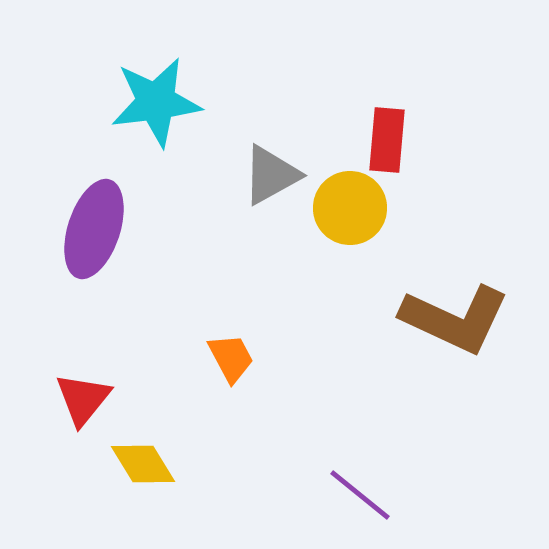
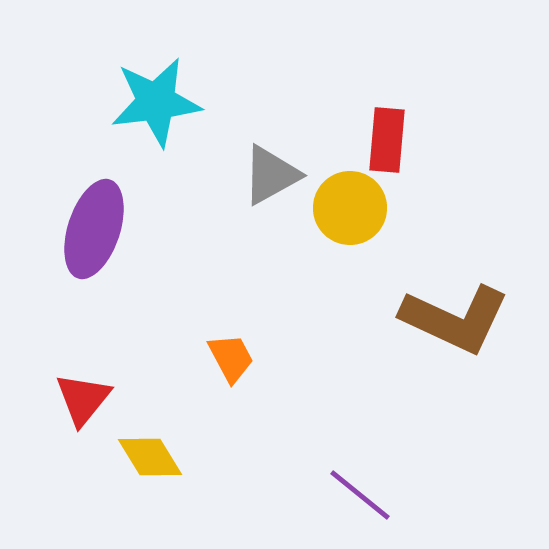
yellow diamond: moved 7 px right, 7 px up
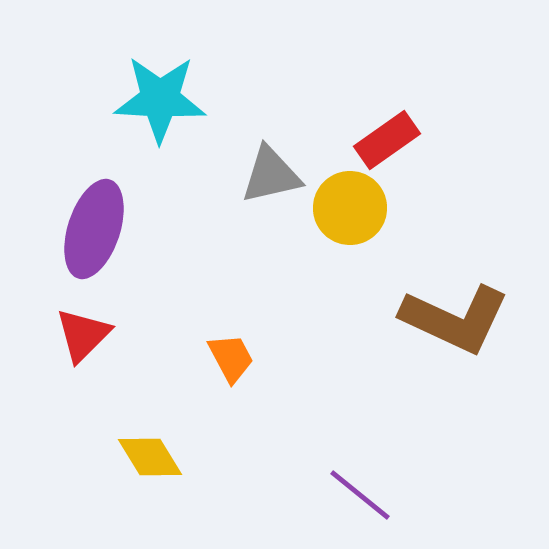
cyan star: moved 4 px right, 3 px up; rotated 10 degrees clockwise
red rectangle: rotated 50 degrees clockwise
gray triangle: rotated 16 degrees clockwise
red triangle: moved 64 px up; rotated 6 degrees clockwise
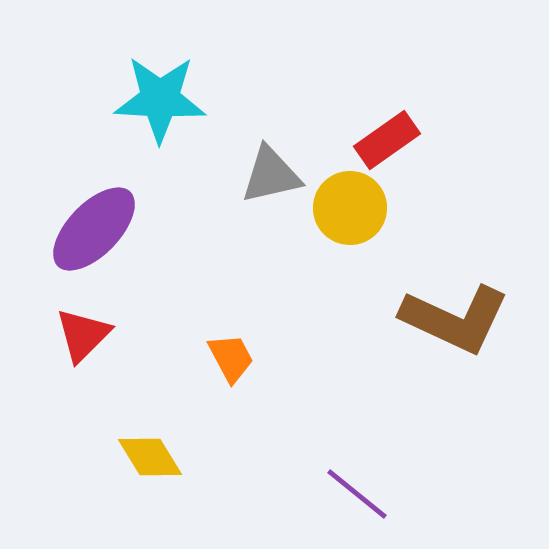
purple ellipse: rotated 26 degrees clockwise
purple line: moved 3 px left, 1 px up
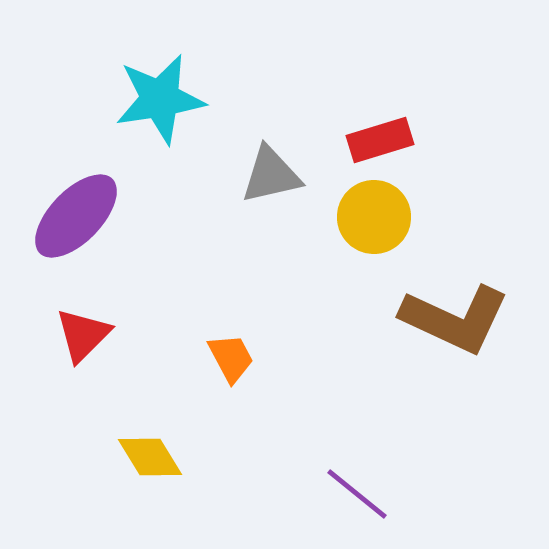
cyan star: rotated 12 degrees counterclockwise
red rectangle: moved 7 px left; rotated 18 degrees clockwise
yellow circle: moved 24 px right, 9 px down
purple ellipse: moved 18 px left, 13 px up
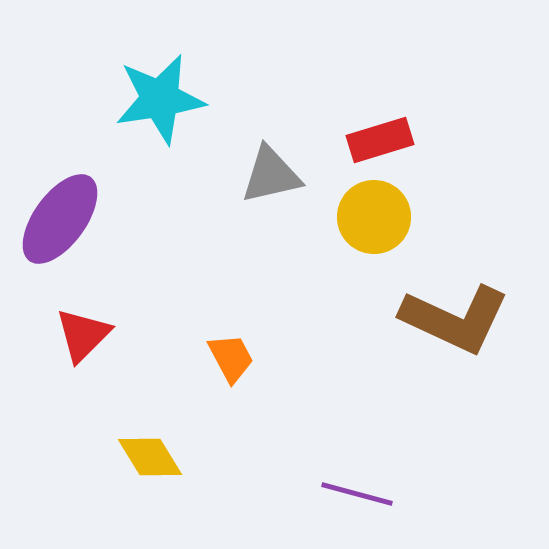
purple ellipse: moved 16 px left, 3 px down; rotated 8 degrees counterclockwise
purple line: rotated 24 degrees counterclockwise
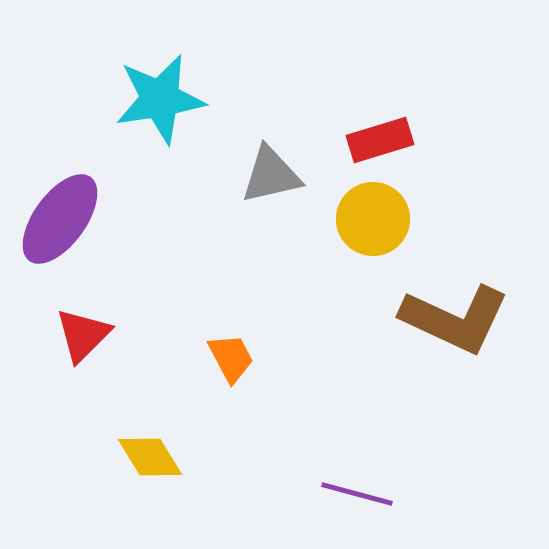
yellow circle: moved 1 px left, 2 px down
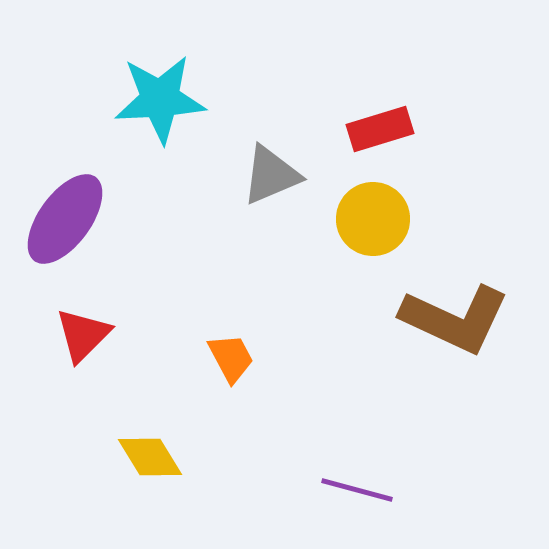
cyan star: rotated 6 degrees clockwise
red rectangle: moved 11 px up
gray triangle: rotated 10 degrees counterclockwise
purple ellipse: moved 5 px right
purple line: moved 4 px up
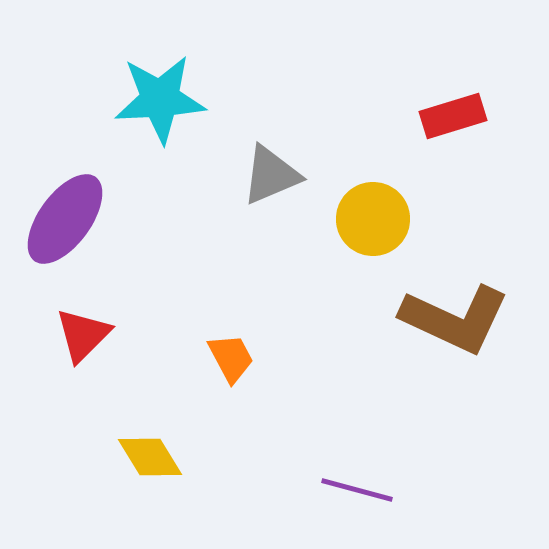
red rectangle: moved 73 px right, 13 px up
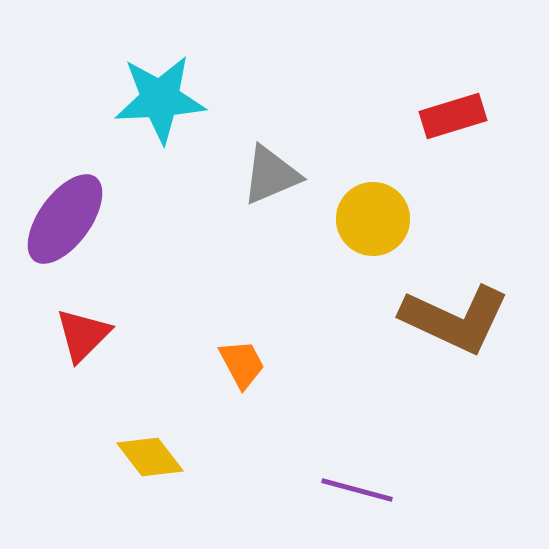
orange trapezoid: moved 11 px right, 6 px down
yellow diamond: rotated 6 degrees counterclockwise
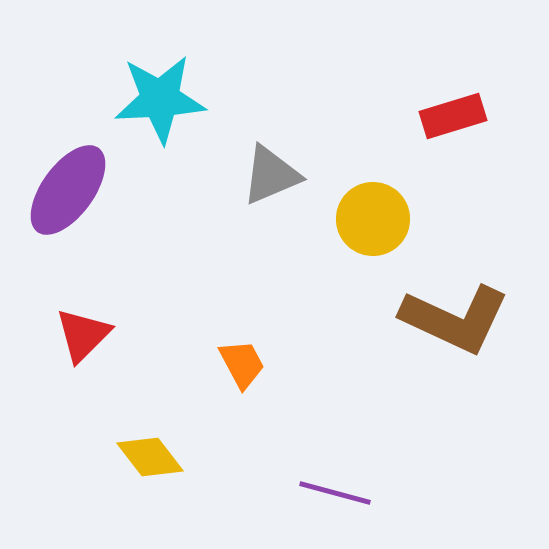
purple ellipse: moved 3 px right, 29 px up
purple line: moved 22 px left, 3 px down
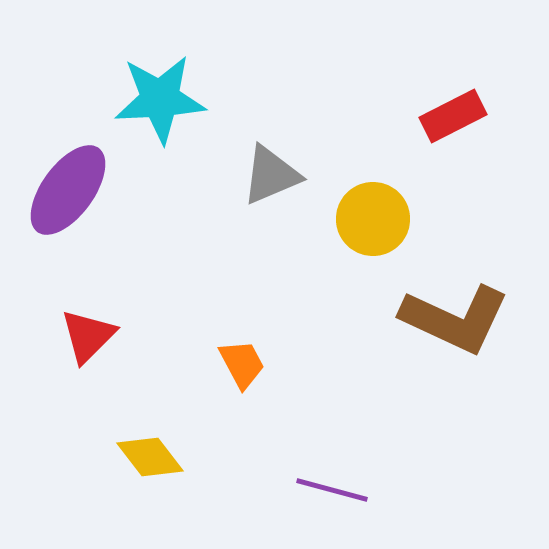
red rectangle: rotated 10 degrees counterclockwise
red triangle: moved 5 px right, 1 px down
purple line: moved 3 px left, 3 px up
